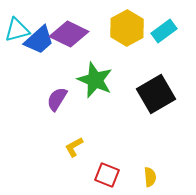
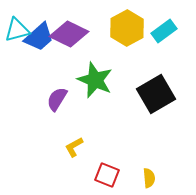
blue trapezoid: moved 3 px up
yellow semicircle: moved 1 px left, 1 px down
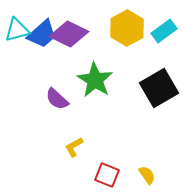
blue trapezoid: moved 3 px right, 3 px up
green star: rotated 9 degrees clockwise
black square: moved 3 px right, 6 px up
purple semicircle: rotated 80 degrees counterclockwise
yellow semicircle: moved 2 px left, 3 px up; rotated 30 degrees counterclockwise
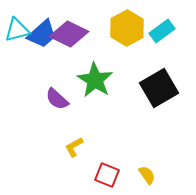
cyan rectangle: moved 2 px left
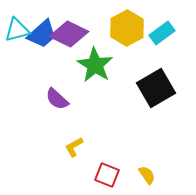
cyan rectangle: moved 2 px down
green star: moved 15 px up
black square: moved 3 px left
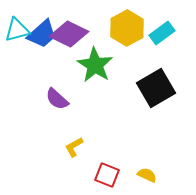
yellow semicircle: rotated 30 degrees counterclockwise
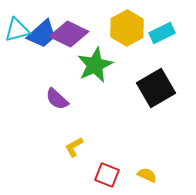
cyan rectangle: rotated 10 degrees clockwise
green star: rotated 15 degrees clockwise
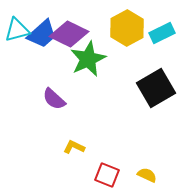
green star: moved 7 px left, 6 px up
purple semicircle: moved 3 px left
yellow L-shape: rotated 55 degrees clockwise
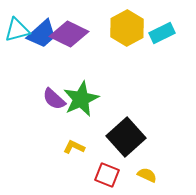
green star: moved 7 px left, 40 px down
black square: moved 30 px left, 49 px down; rotated 12 degrees counterclockwise
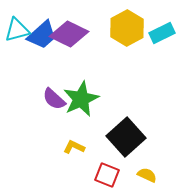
blue trapezoid: moved 1 px down
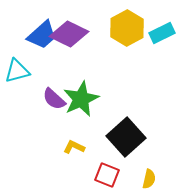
cyan triangle: moved 41 px down
yellow semicircle: moved 2 px right, 4 px down; rotated 78 degrees clockwise
